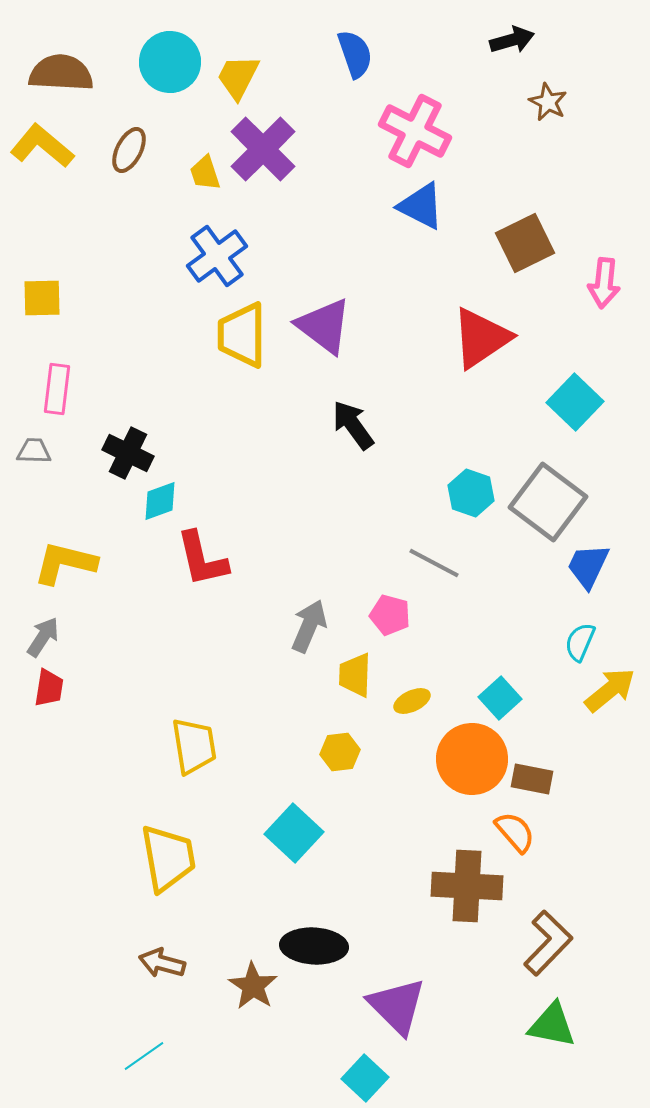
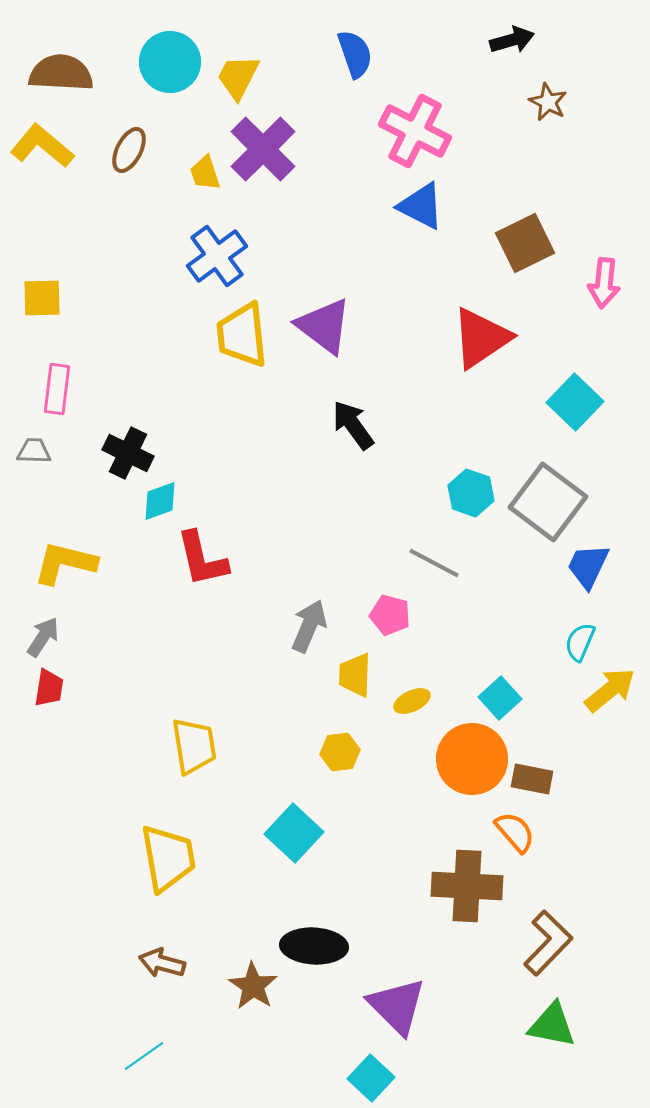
yellow trapezoid at (242, 335): rotated 6 degrees counterclockwise
cyan square at (365, 1078): moved 6 px right
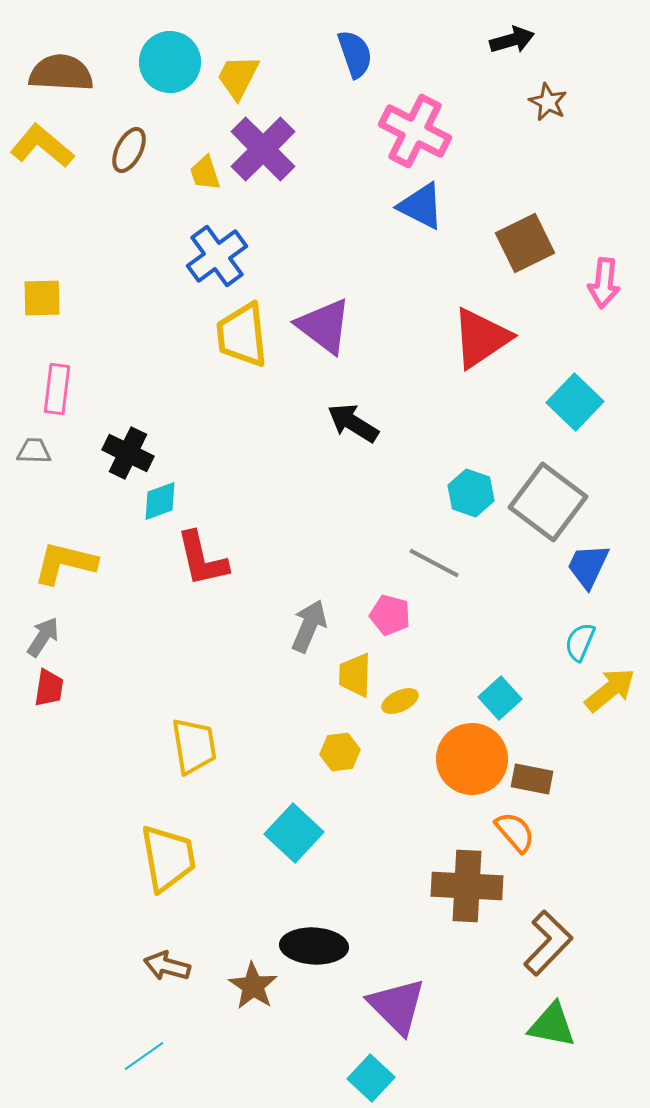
black arrow at (353, 425): moved 2 px up; rotated 22 degrees counterclockwise
yellow ellipse at (412, 701): moved 12 px left
brown arrow at (162, 963): moved 5 px right, 3 px down
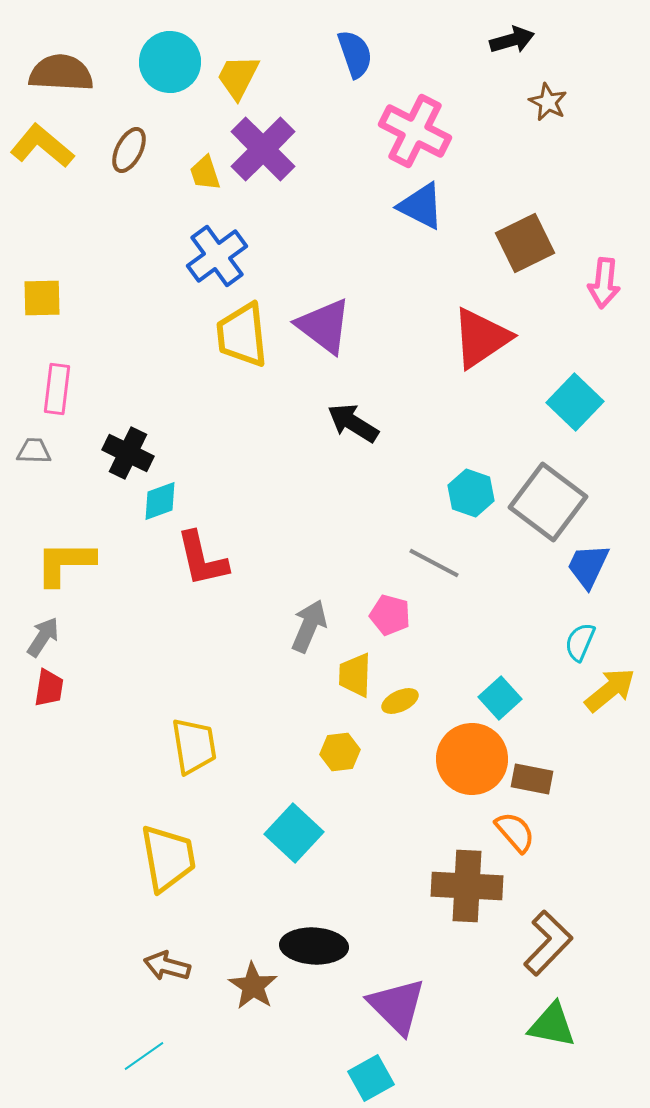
yellow L-shape at (65, 563): rotated 14 degrees counterclockwise
cyan square at (371, 1078): rotated 18 degrees clockwise
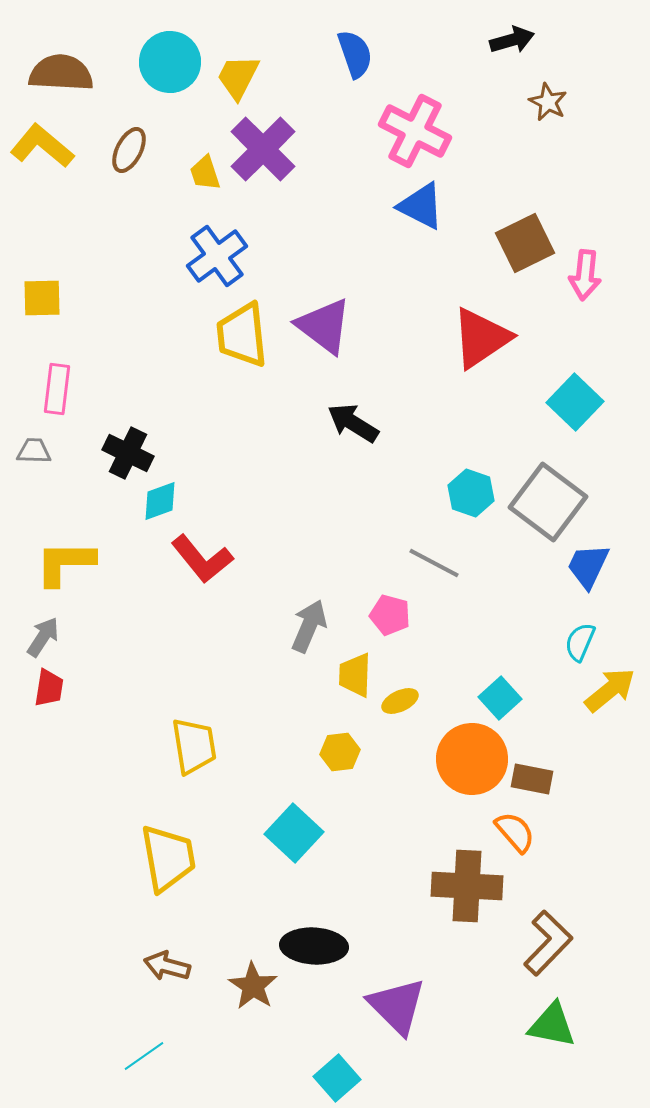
pink arrow at (604, 283): moved 19 px left, 8 px up
red L-shape at (202, 559): rotated 26 degrees counterclockwise
cyan square at (371, 1078): moved 34 px left; rotated 12 degrees counterclockwise
